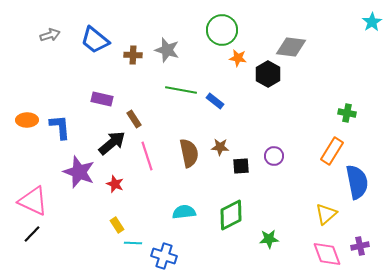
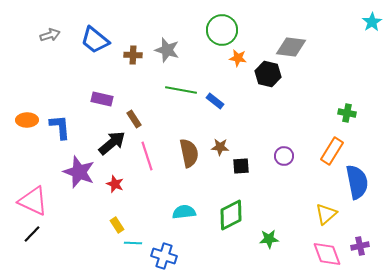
black hexagon: rotated 15 degrees counterclockwise
purple circle: moved 10 px right
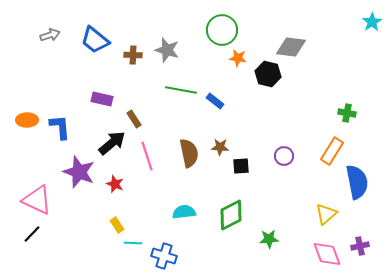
pink triangle: moved 4 px right, 1 px up
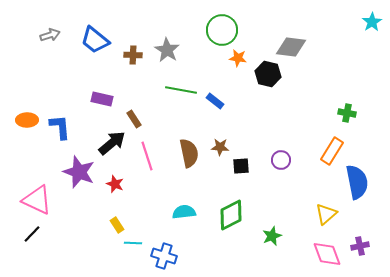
gray star: rotated 15 degrees clockwise
purple circle: moved 3 px left, 4 px down
green star: moved 3 px right, 3 px up; rotated 18 degrees counterclockwise
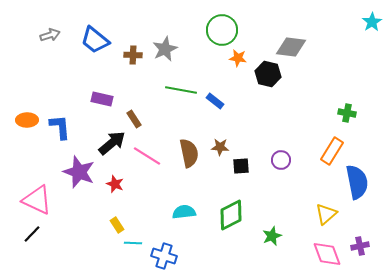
gray star: moved 2 px left, 1 px up; rotated 15 degrees clockwise
pink line: rotated 40 degrees counterclockwise
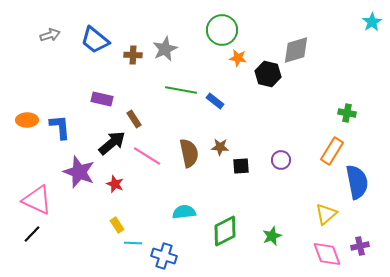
gray diamond: moved 5 px right, 3 px down; rotated 24 degrees counterclockwise
green diamond: moved 6 px left, 16 px down
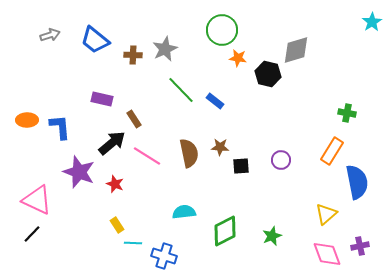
green line: rotated 36 degrees clockwise
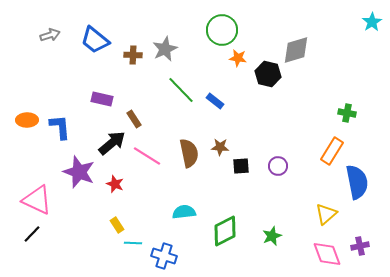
purple circle: moved 3 px left, 6 px down
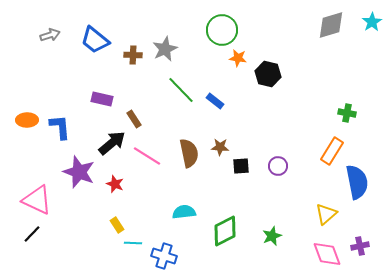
gray diamond: moved 35 px right, 25 px up
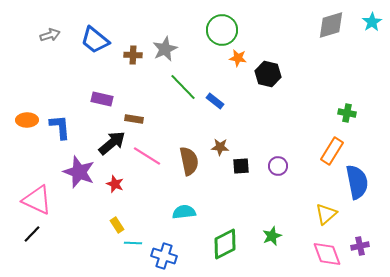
green line: moved 2 px right, 3 px up
brown rectangle: rotated 48 degrees counterclockwise
brown semicircle: moved 8 px down
green diamond: moved 13 px down
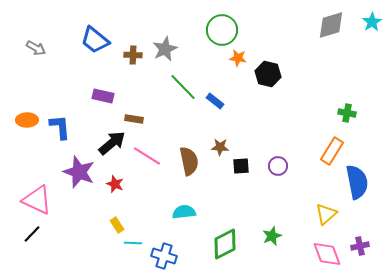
gray arrow: moved 14 px left, 13 px down; rotated 48 degrees clockwise
purple rectangle: moved 1 px right, 3 px up
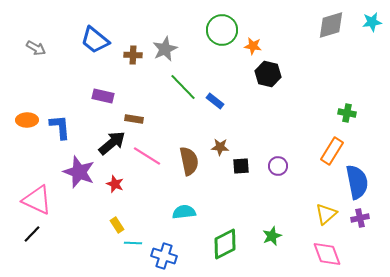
cyan star: rotated 24 degrees clockwise
orange star: moved 15 px right, 12 px up
purple cross: moved 28 px up
